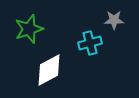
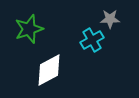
gray star: moved 4 px left, 1 px up
cyan cross: moved 2 px right, 3 px up; rotated 15 degrees counterclockwise
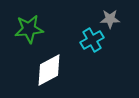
green star: rotated 12 degrees clockwise
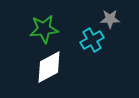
green star: moved 15 px right
white diamond: moved 3 px up
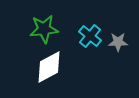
gray star: moved 8 px right, 23 px down
cyan cross: moved 2 px left, 4 px up; rotated 20 degrees counterclockwise
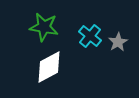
green star: moved 2 px up; rotated 16 degrees clockwise
gray star: rotated 30 degrees counterclockwise
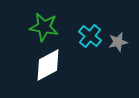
gray star: rotated 18 degrees clockwise
white diamond: moved 1 px left, 2 px up
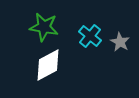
gray star: moved 2 px right; rotated 30 degrees counterclockwise
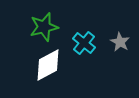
green star: rotated 24 degrees counterclockwise
cyan cross: moved 6 px left, 7 px down
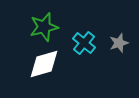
gray star: moved 1 px left, 1 px down; rotated 24 degrees clockwise
white diamond: moved 4 px left, 1 px up; rotated 12 degrees clockwise
